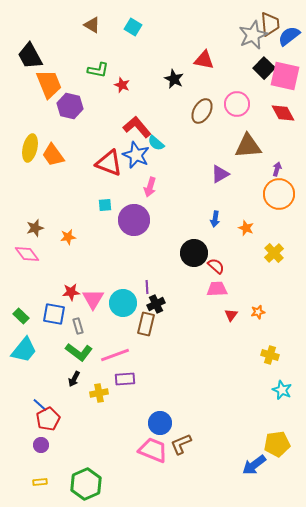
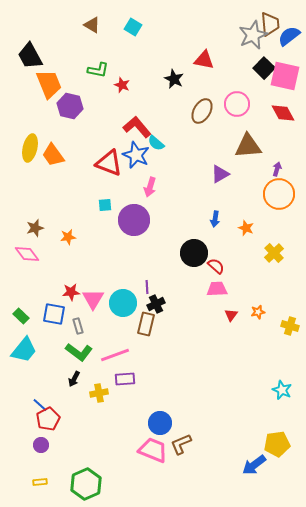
yellow cross at (270, 355): moved 20 px right, 29 px up
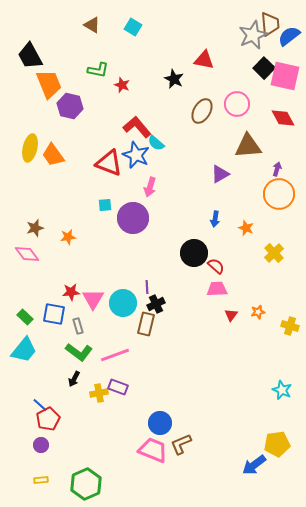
red diamond at (283, 113): moved 5 px down
purple circle at (134, 220): moved 1 px left, 2 px up
green rectangle at (21, 316): moved 4 px right, 1 px down
purple rectangle at (125, 379): moved 7 px left, 8 px down; rotated 24 degrees clockwise
yellow rectangle at (40, 482): moved 1 px right, 2 px up
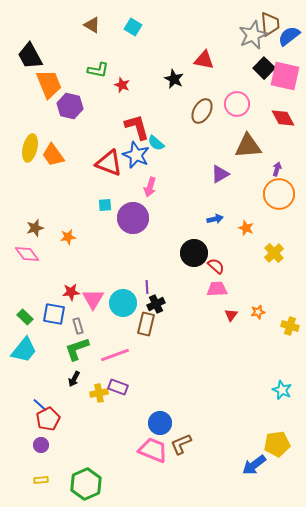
red L-shape at (137, 127): rotated 24 degrees clockwise
blue arrow at (215, 219): rotated 112 degrees counterclockwise
green L-shape at (79, 352): moved 2 px left, 3 px up; rotated 124 degrees clockwise
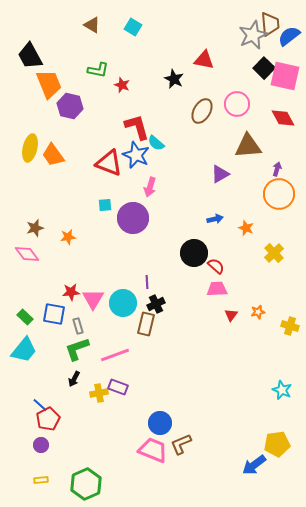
purple line at (147, 287): moved 5 px up
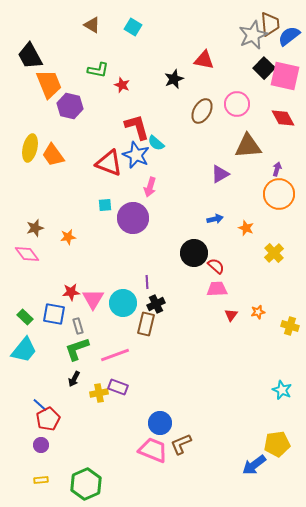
black star at (174, 79): rotated 24 degrees clockwise
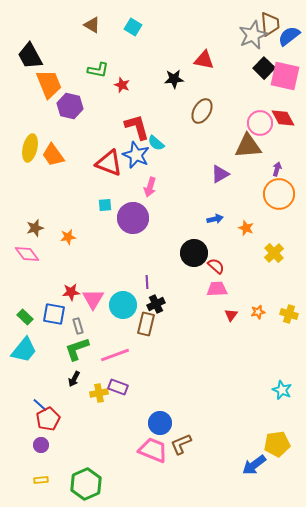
black star at (174, 79): rotated 18 degrees clockwise
pink circle at (237, 104): moved 23 px right, 19 px down
cyan circle at (123, 303): moved 2 px down
yellow cross at (290, 326): moved 1 px left, 12 px up
